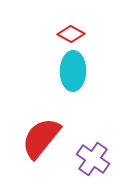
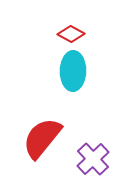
red semicircle: moved 1 px right
purple cross: rotated 12 degrees clockwise
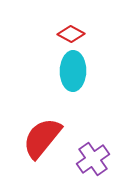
purple cross: rotated 8 degrees clockwise
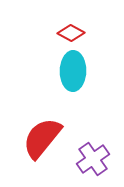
red diamond: moved 1 px up
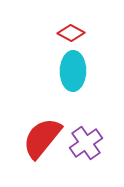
purple cross: moved 7 px left, 16 px up
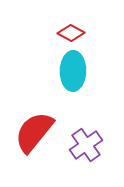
red semicircle: moved 8 px left, 6 px up
purple cross: moved 2 px down
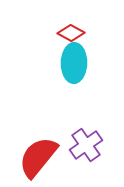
cyan ellipse: moved 1 px right, 8 px up
red semicircle: moved 4 px right, 25 px down
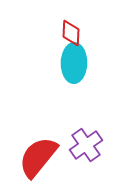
red diamond: rotated 64 degrees clockwise
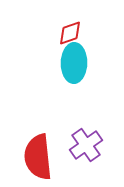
red diamond: moved 1 px left; rotated 68 degrees clockwise
red semicircle: rotated 45 degrees counterclockwise
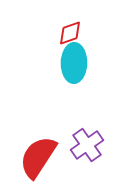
purple cross: moved 1 px right
red semicircle: rotated 39 degrees clockwise
